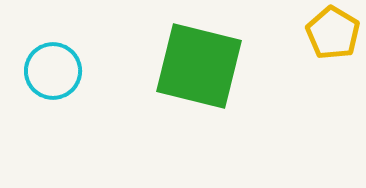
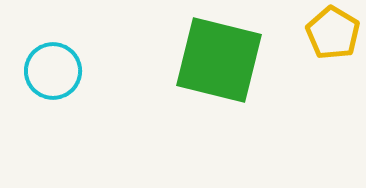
green square: moved 20 px right, 6 px up
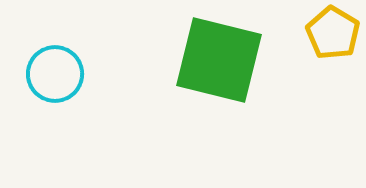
cyan circle: moved 2 px right, 3 px down
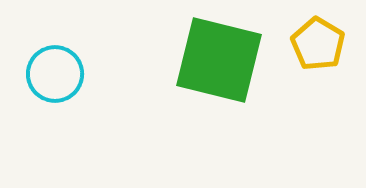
yellow pentagon: moved 15 px left, 11 px down
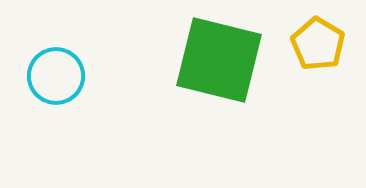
cyan circle: moved 1 px right, 2 px down
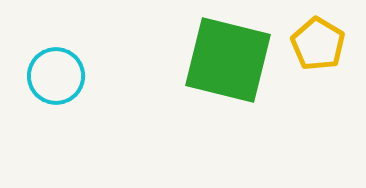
green square: moved 9 px right
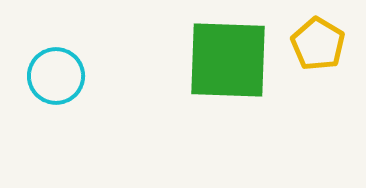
green square: rotated 12 degrees counterclockwise
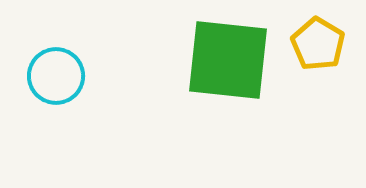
green square: rotated 4 degrees clockwise
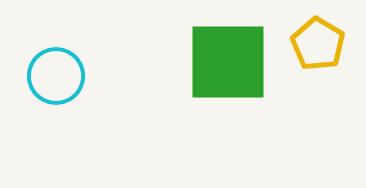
green square: moved 2 px down; rotated 6 degrees counterclockwise
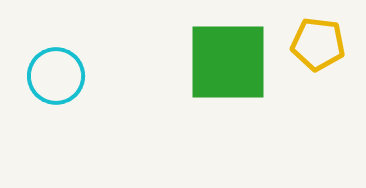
yellow pentagon: rotated 24 degrees counterclockwise
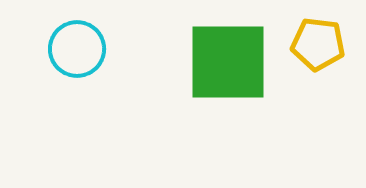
cyan circle: moved 21 px right, 27 px up
